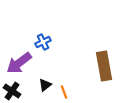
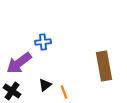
blue cross: rotated 21 degrees clockwise
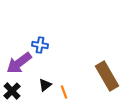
blue cross: moved 3 px left, 3 px down; rotated 14 degrees clockwise
brown rectangle: moved 3 px right, 10 px down; rotated 20 degrees counterclockwise
black cross: rotated 12 degrees clockwise
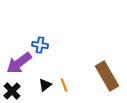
orange line: moved 7 px up
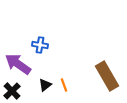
purple arrow: moved 1 px left, 1 px down; rotated 72 degrees clockwise
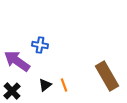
purple arrow: moved 1 px left, 3 px up
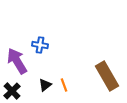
purple arrow: rotated 24 degrees clockwise
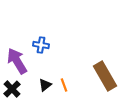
blue cross: moved 1 px right
brown rectangle: moved 2 px left
black cross: moved 2 px up
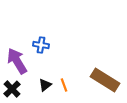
brown rectangle: moved 4 px down; rotated 28 degrees counterclockwise
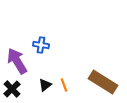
brown rectangle: moved 2 px left, 2 px down
